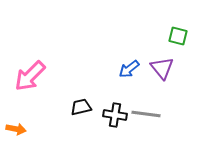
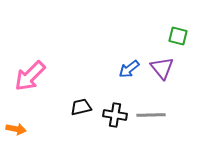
gray line: moved 5 px right, 1 px down; rotated 8 degrees counterclockwise
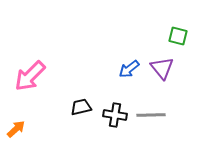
orange arrow: rotated 54 degrees counterclockwise
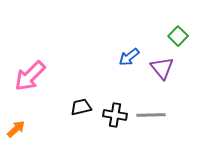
green square: rotated 30 degrees clockwise
blue arrow: moved 12 px up
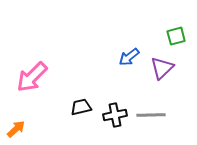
green square: moved 2 px left; rotated 30 degrees clockwise
purple triangle: rotated 25 degrees clockwise
pink arrow: moved 2 px right, 1 px down
black cross: rotated 20 degrees counterclockwise
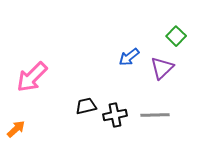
green square: rotated 30 degrees counterclockwise
black trapezoid: moved 5 px right, 1 px up
gray line: moved 4 px right
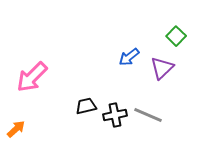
gray line: moved 7 px left; rotated 24 degrees clockwise
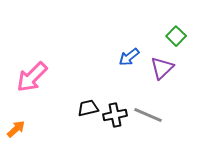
black trapezoid: moved 2 px right, 2 px down
